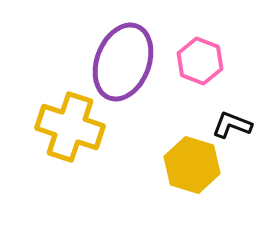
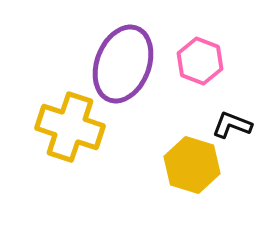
purple ellipse: moved 2 px down
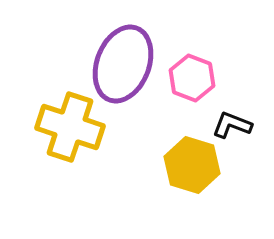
pink hexagon: moved 8 px left, 17 px down
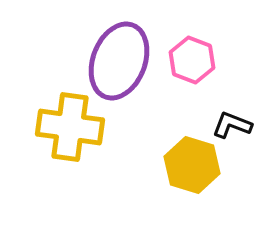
purple ellipse: moved 4 px left, 3 px up
pink hexagon: moved 18 px up
yellow cross: rotated 10 degrees counterclockwise
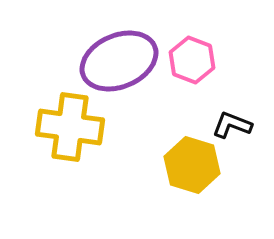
purple ellipse: rotated 46 degrees clockwise
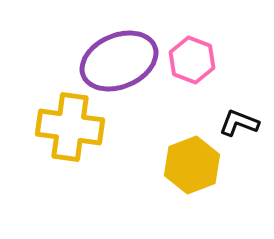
black L-shape: moved 7 px right, 2 px up
yellow hexagon: rotated 22 degrees clockwise
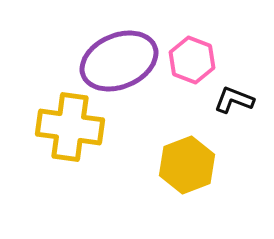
black L-shape: moved 5 px left, 23 px up
yellow hexagon: moved 5 px left
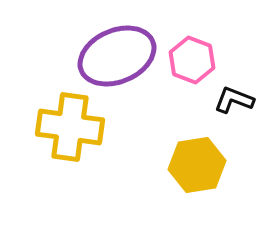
purple ellipse: moved 2 px left, 5 px up
yellow hexagon: moved 10 px right; rotated 12 degrees clockwise
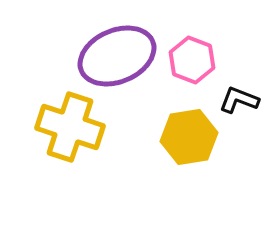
black L-shape: moved 5 px right
yellow cross: rotated 10 degrees clockwise
yellow hexagon: moved 8 px left, 28 px up
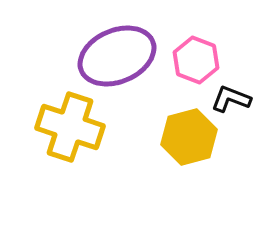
pink hexagon: moved 4 px right
black L-shape: moved 8 px left, 1 px up
yellow hexagon: rotated 6 degrees counterclockwise
